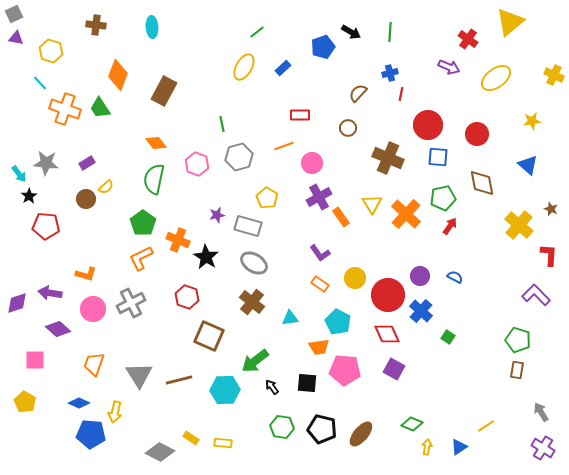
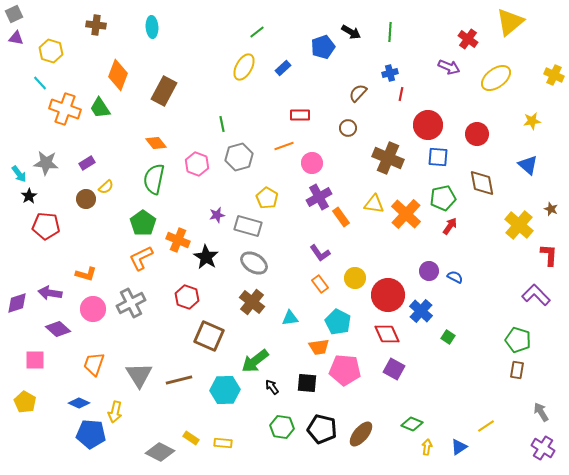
yellow triangle at (372, 204): moved 2 px right; rotated 50 degrees counterclockwise
purple circle at (420, 276): moved 9 px right, 5 px up
orange rectangle at (320, 284): rotated 18 degrees clockwise
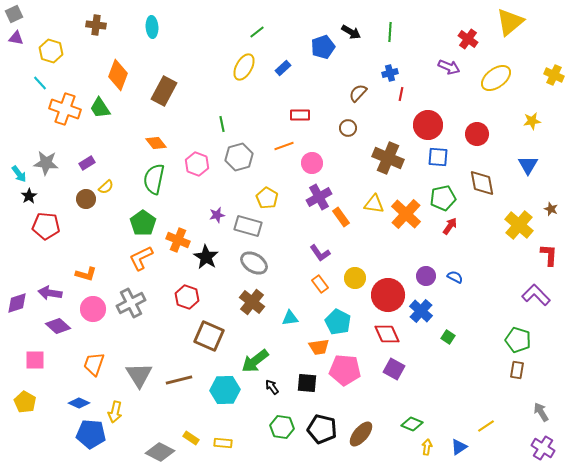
blue triangle at (528, 165): rotated 20 degrees clockwise
purple circle at (429, 271): moved 3 px left, 5 px down
purple diamond at (58, 329): moved 3 px up
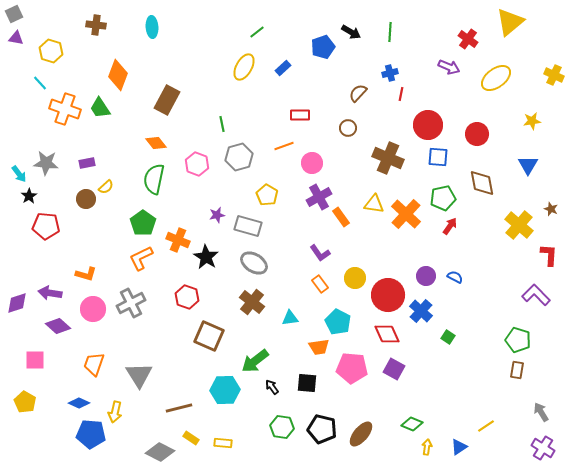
brown rectangle at (164, 91): moved 3 px right, 9 px down
purple rectangle at (87, 163): rotated 21 degrees clockwise
yellow pentagon at (267, 198): moved 3 px up
pink pentagon at (345, 370): moved 7 px right, 2 px up
brown line at (179, 380): moved 28 px down
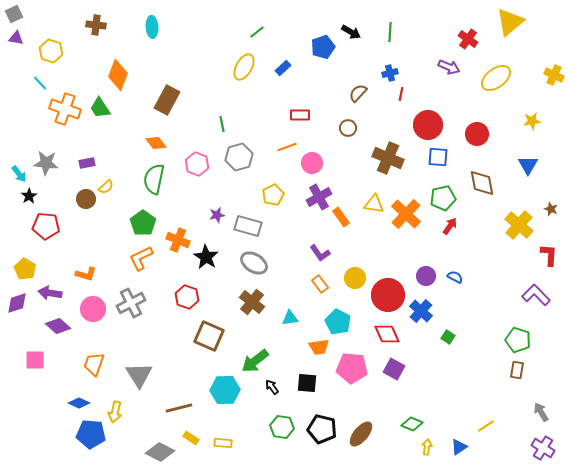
orange line at (284, 146): moved 3 px right, 1 px down
yellow pentagon at (267, 195): moved 6 px right; rotated 15 degrees clockwise
yellow pentagon at (25, 402): moved 133 px up
